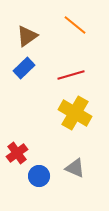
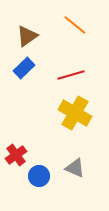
red cross: moved 1 px left, 2 px down
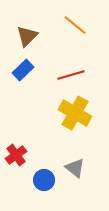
brown triangle: rotated 10 degrees counterclockwise
blue rectangle: moved 1 px left, 2 px down
gray triangle: rotated 15 degrees clockwise
blue circle: moved 5 px right, 4 px down
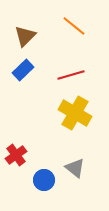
orange line: moved 1 px left, 1 px down
brown triangle: moved 2 px left
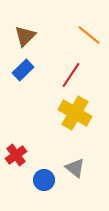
orange line: moved 15 px right, 9 px down
red line: rotated 40 degrees counterclockwise
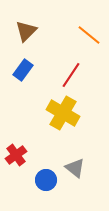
brown triangle: moved 1 px right, 5 px up
blue rectangle: rotated 10 degrees counterclockwise
yellow cross: moved 12 px left
blue circle: moved 2 px right
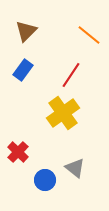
yellow cross: rotated 24 degrees clockwise
red cross: moved 2 px right, 3 px up; rotated 10 degrees counterclockwise
blue circle: moved 1 px left
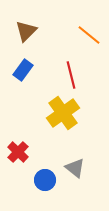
red line: rotated 48 degrees counterclockwise
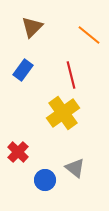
brown triangle: moved 6 px right, 4 px up
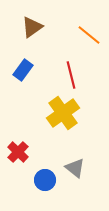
brown triangle: rotated 10 degrees clockwise
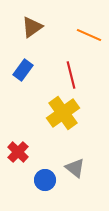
orange line: rotated 15 degrees counterclockwise
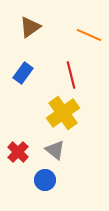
brown triangle: moved 2 px left
blue rectangle: moved 3 px down
gray triangle: moved 20 px left, 18 px up
